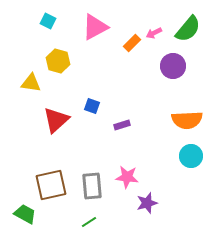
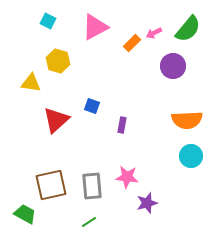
purple rectangle: rotated 63 degrees counterclockwise
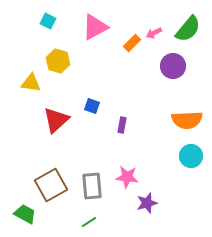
brown square: rotated 16 degrees counterclockwise
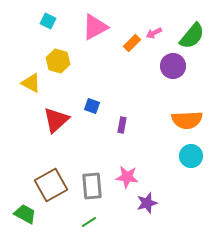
green semicircle: moved 4 px right, 7 px down
yellow triangle: rotated 20 degrees clockwise
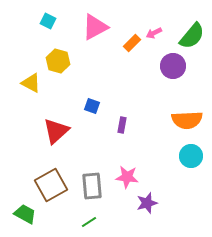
red triangle: moved 11 px down
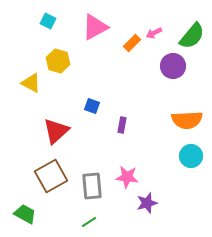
brown square: moved 9 px up
